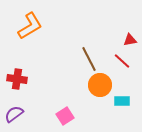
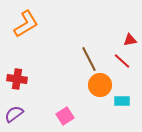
orange L-shape: moved 4 px left, 2 px up
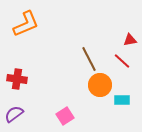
orange L-shape: rotated 8 degrees clockwise
cyan rectangle: moved 1 px up
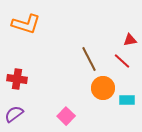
orange L-shape: rotated 40 degrees clockwise
orange circle: moved 3 px right, 3 px down
cyan rectangle: moved 5 px right
pink square: moved 1 px right; rotated 12 degrees counterclockwise
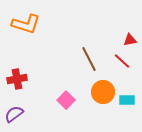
red cross: rotated 18 degrees counterclockwise
orange circle: moved 4 px down
pink square: moved 16 px up
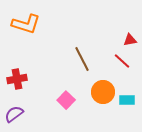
brown line: moved 7 px left
